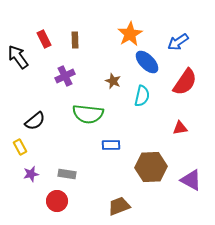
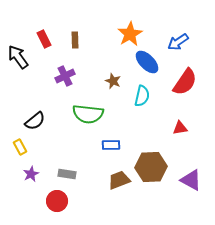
purple star: rotated 14 degrees counterclockwise
brown trapezoid: moved 26 px up
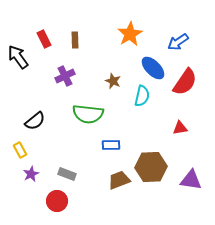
blue ellipse: moved 6 px right, 6 px down
yellow rectangle: moved 3 px down
gray rectangle: rotated 12 degrees clockwise
purple triangle: rotated 20 degrees counterclockwise
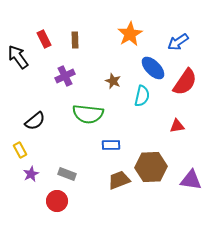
red triangle: moved 3 px left, 2 px up
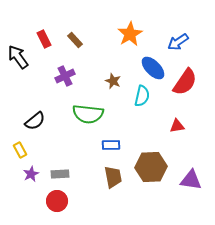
brown rectangle: rotated 42 degrees counterclockwise
gray rectangle: moved 7 px left; rotated 24 degrees counterclockwise
brown trapezoid: moved 6 px left, 3 px up; rotated 100 degrees clockwise
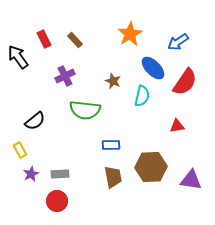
green semicircle: moved 3 px left, 4 px up
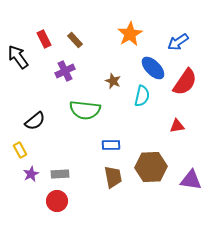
purple cross: moved 5 px up
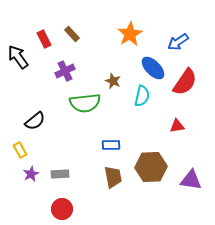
brown rectangle: moved 3 px left, 6 px up
green semicircle: moved 7 px up; rotated 12 degrees counterclockwise
red circle: moved 5 px right, 8 px down
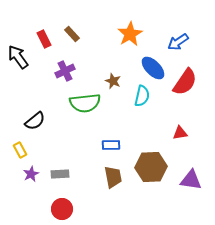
red triangle: moved 3 px right, 7 px down
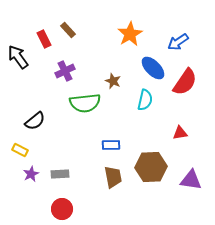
brown rectangle: moved 4 px left, 4 px up
cyan semicircle: moved 3 px right, 4 px down
yellow rectangle: rotated 35 degrees counterclockwise
